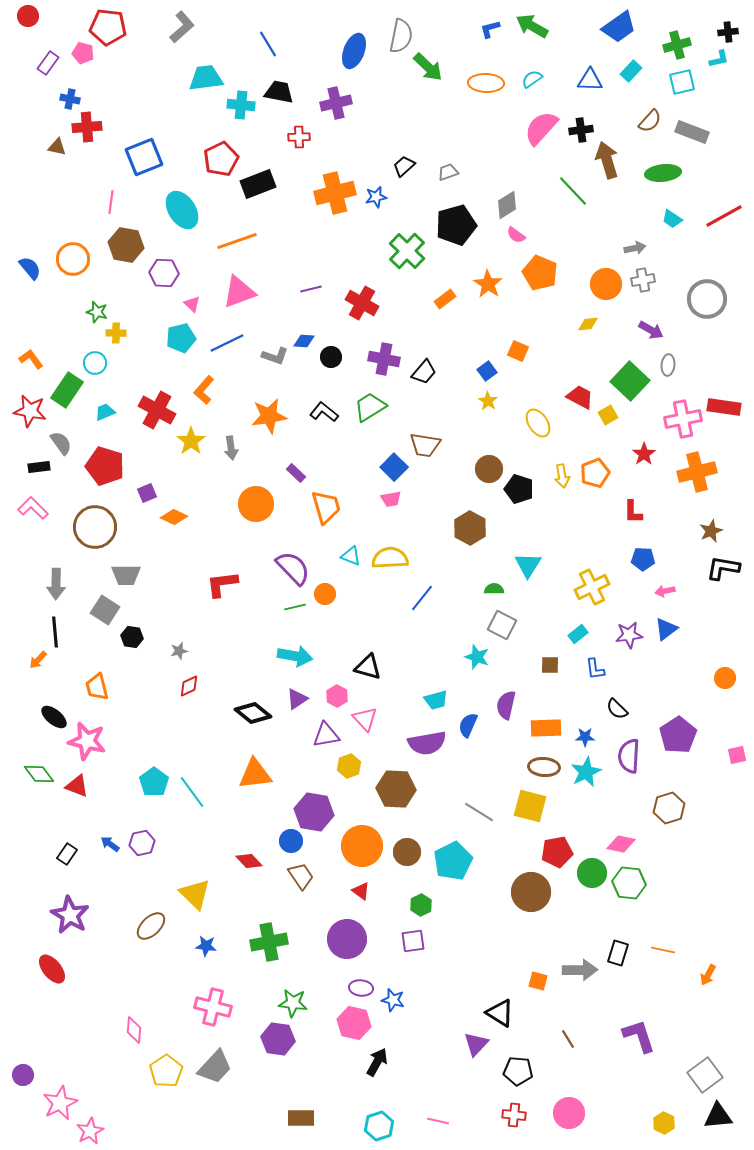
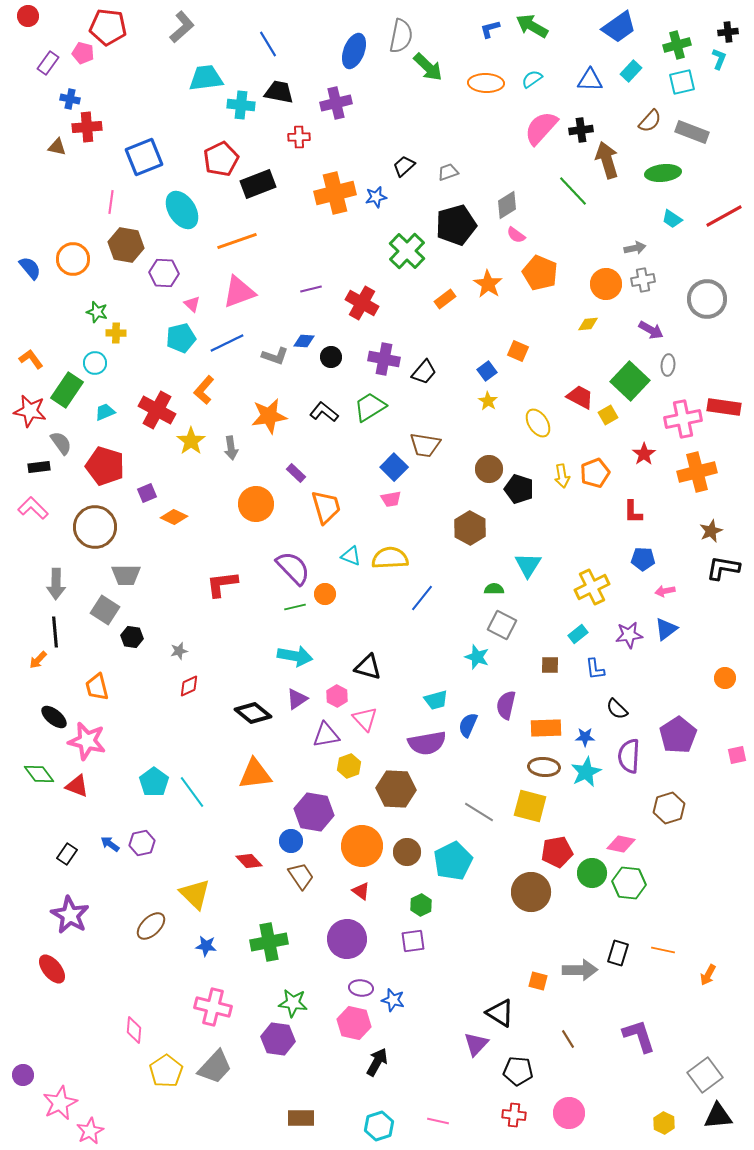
cyan L-shape at (719, 59): rotated 55 degrees counterclockwise
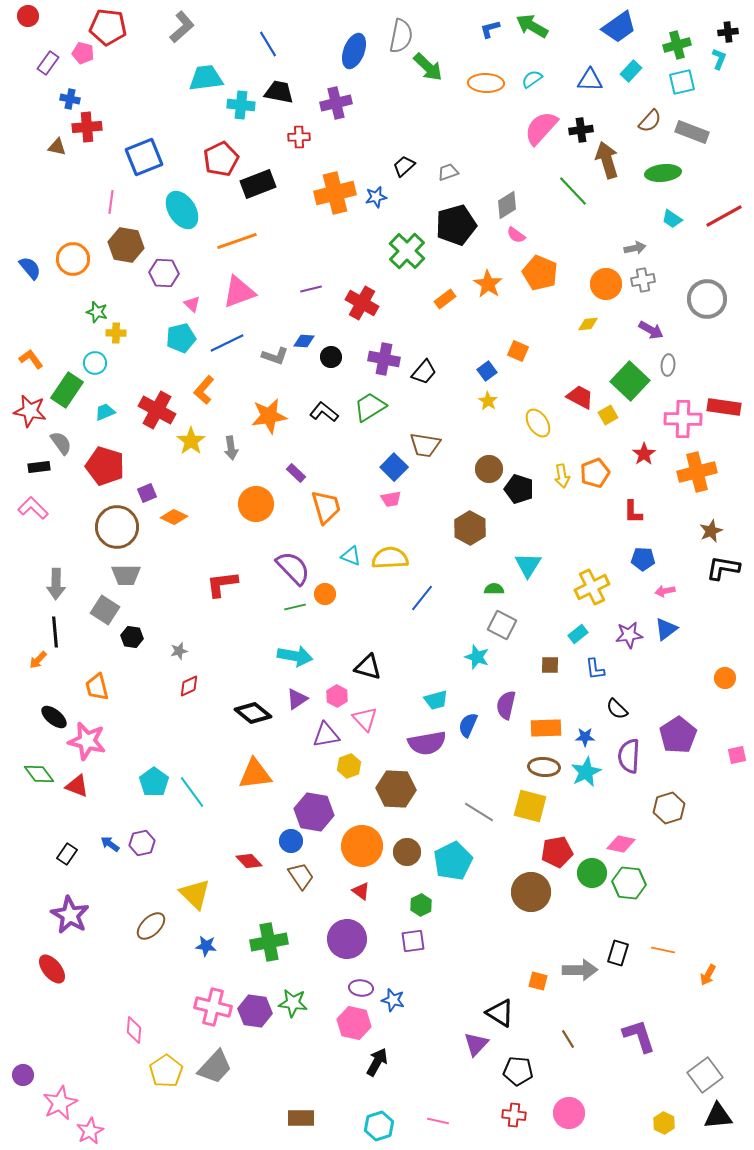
pink cross at (683, 419): rotated 12 degrees clockwise
brown circle at (95, 527): moved 22 px right
purple hexagon at (278, 1039): moved 23 px left, 28 px up
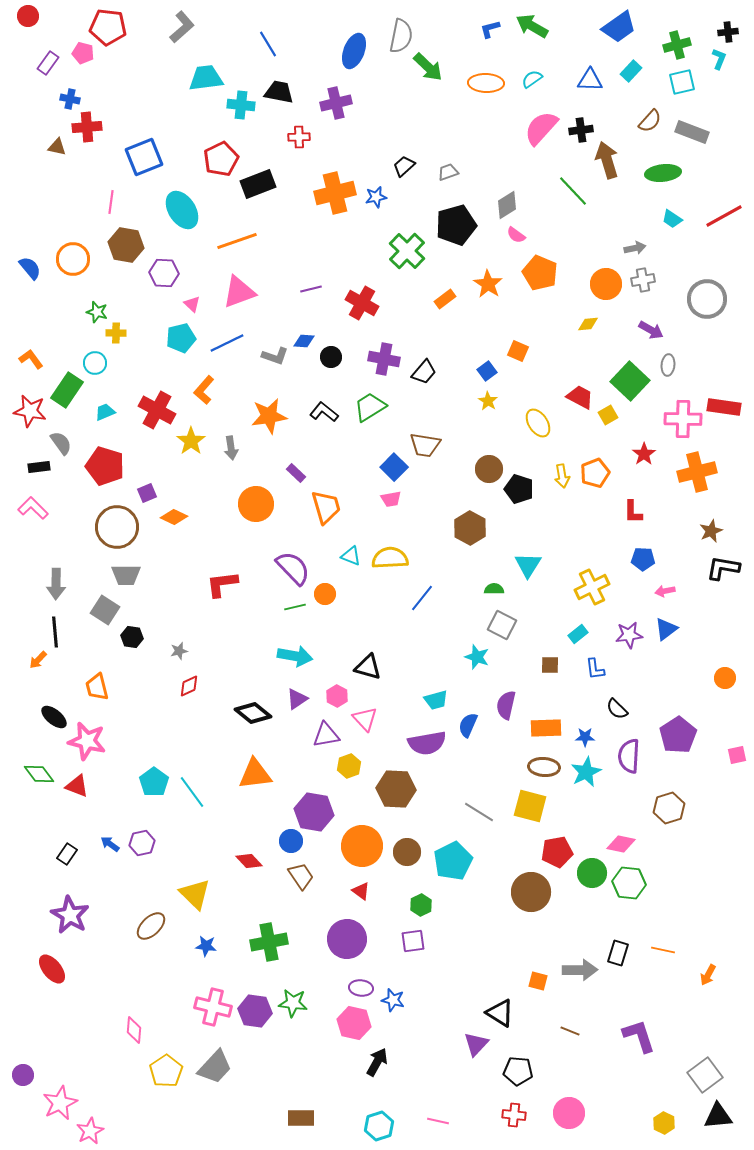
brown line at (568, 1039): moved 2 px right, 8 px up; rotated 36 degrees counterclockwise
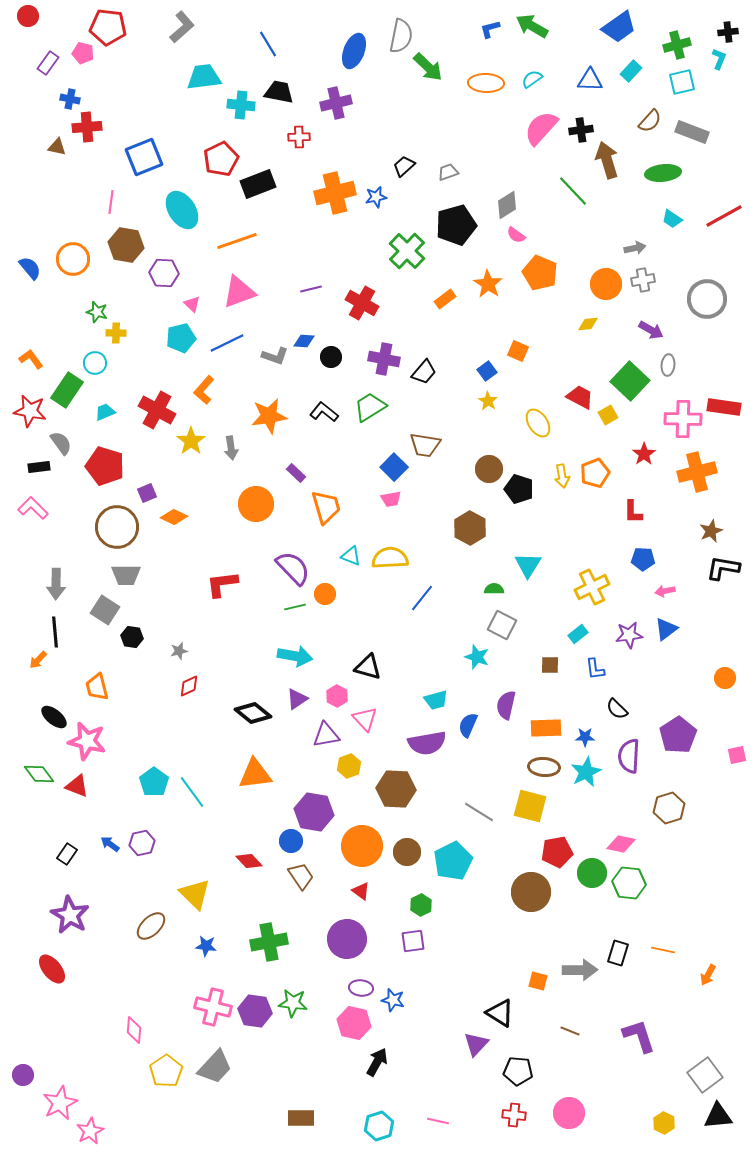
cyan trapezoid at (206, 78): moved 2 px left, 1 px up
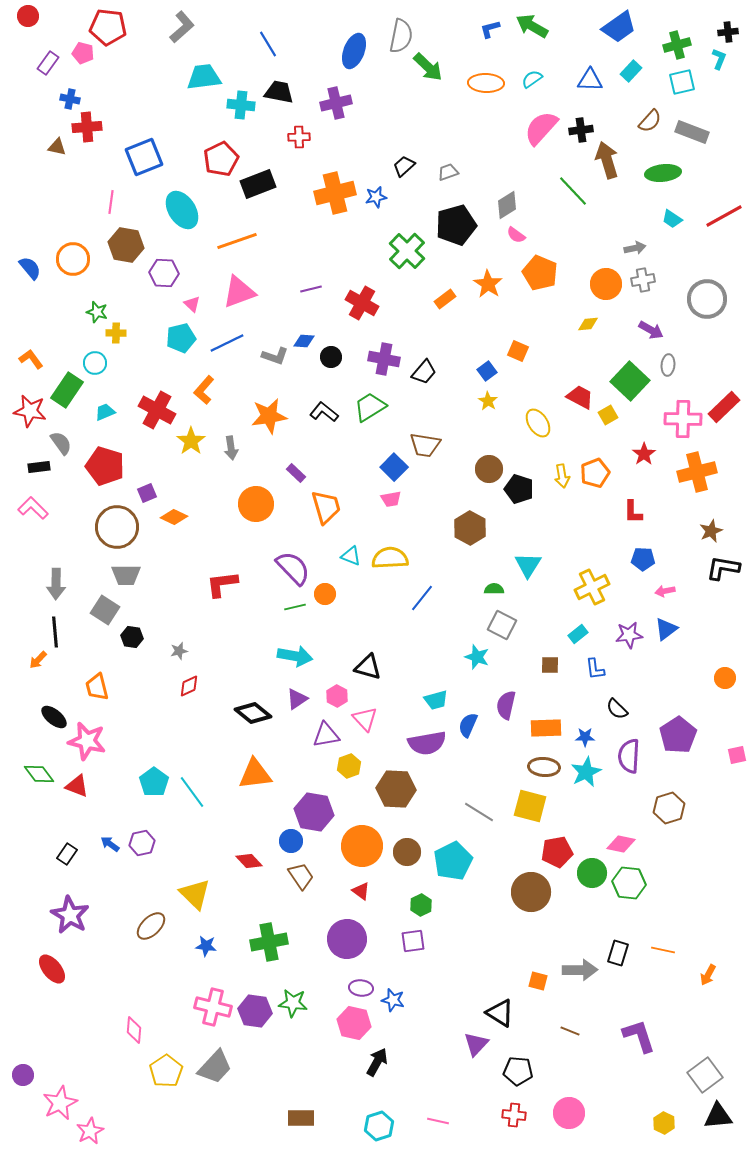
red rectangle at (724, 407): rotated 52 degrees counterclockwise
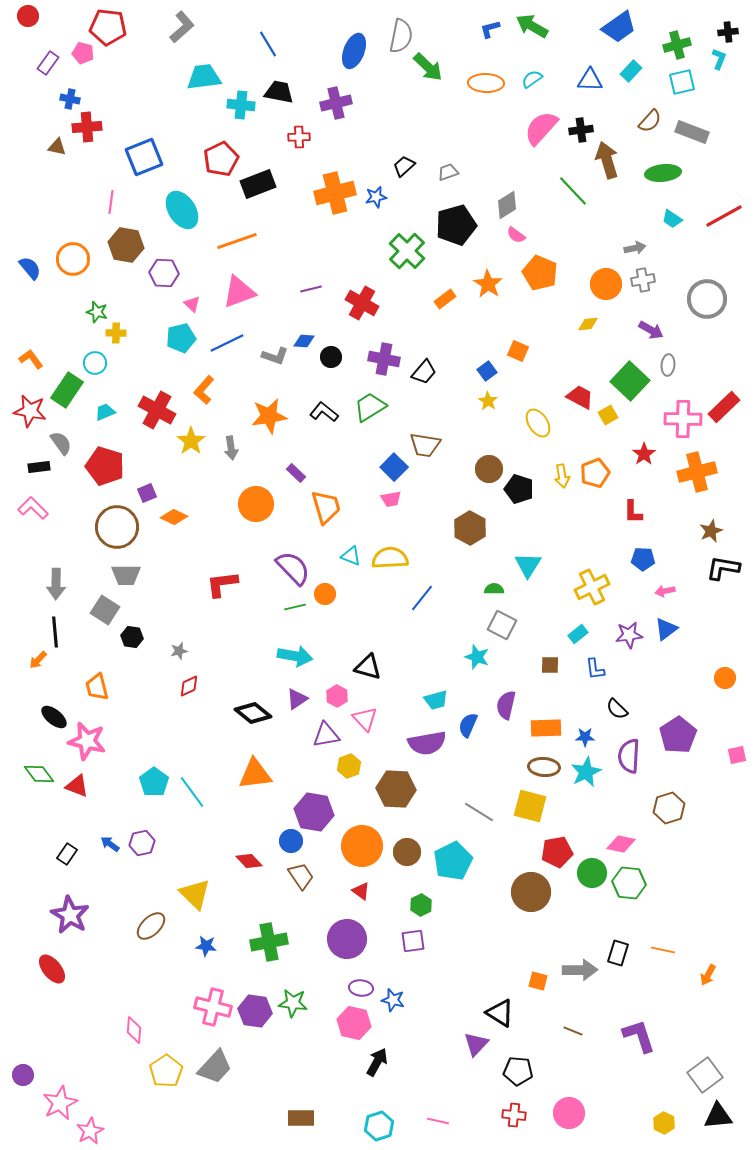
brown line at (570, 1031): moved 3 px right
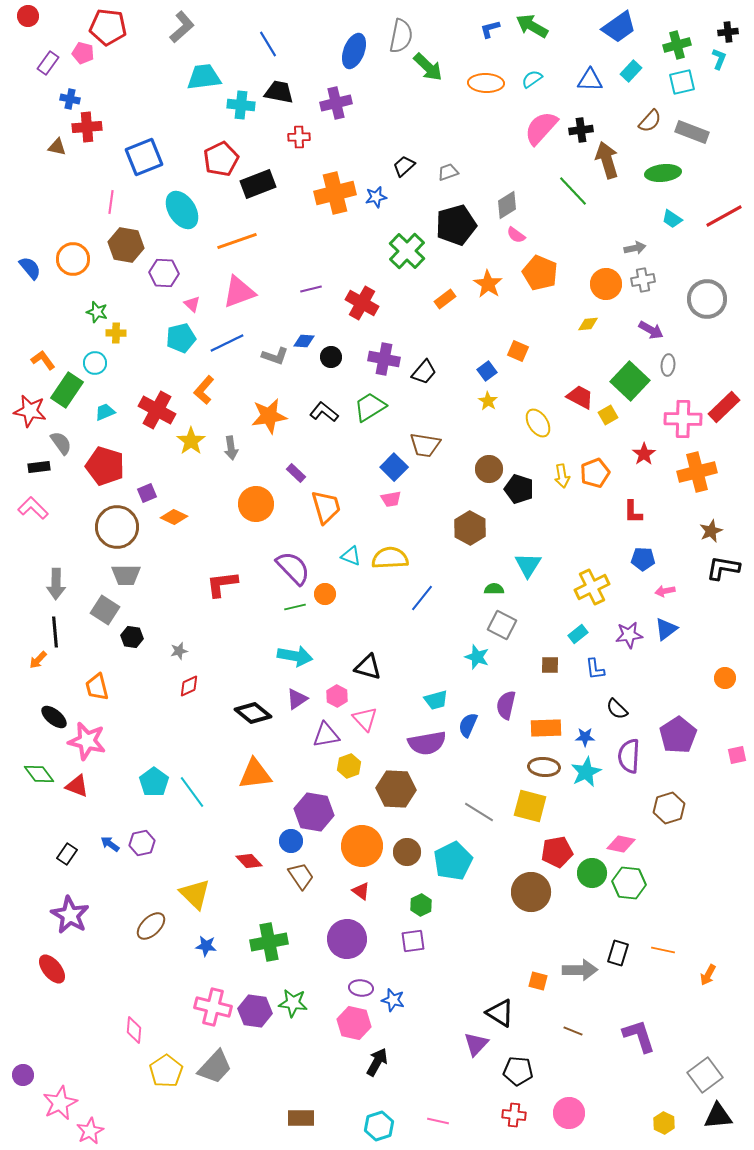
orange L-shape at (31, 359): moved 12 px right, 1 px down
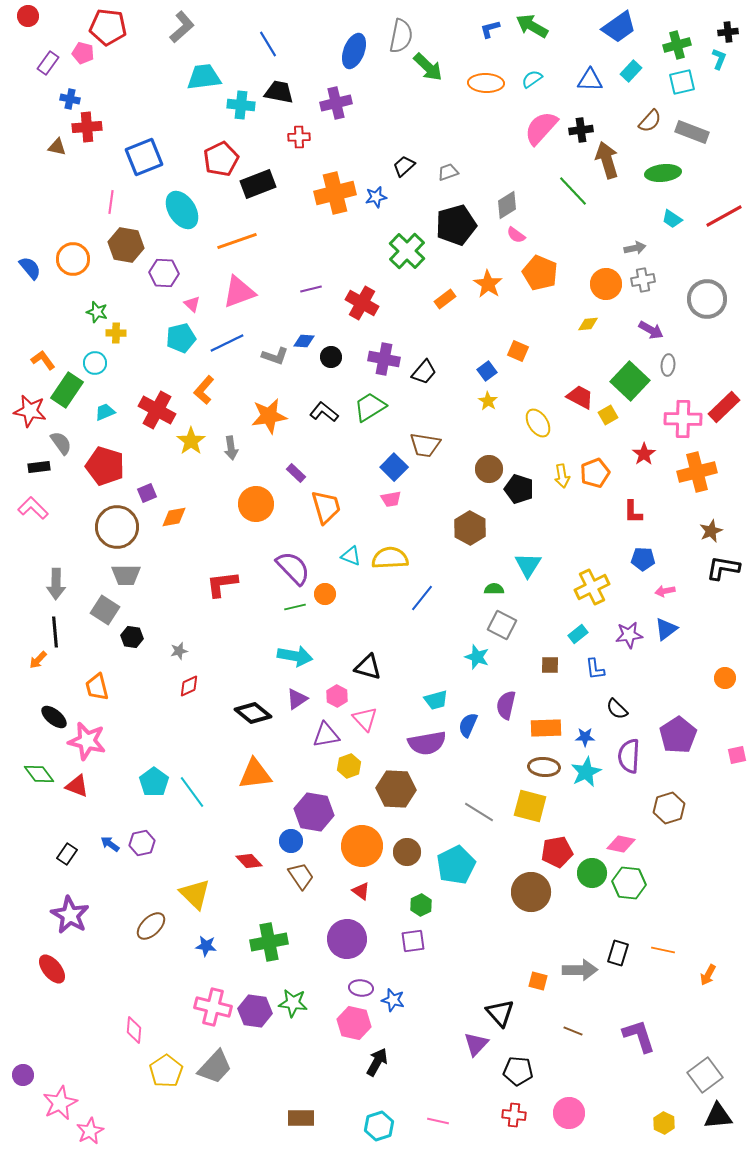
orange diamond at (174, 517): rotated 36 degrees counterclockwise
cyan pentagon at (453, 861): moved 3 px right, 4 px down
black triangle at (500, 1013): rotated 16 degrees clockwise
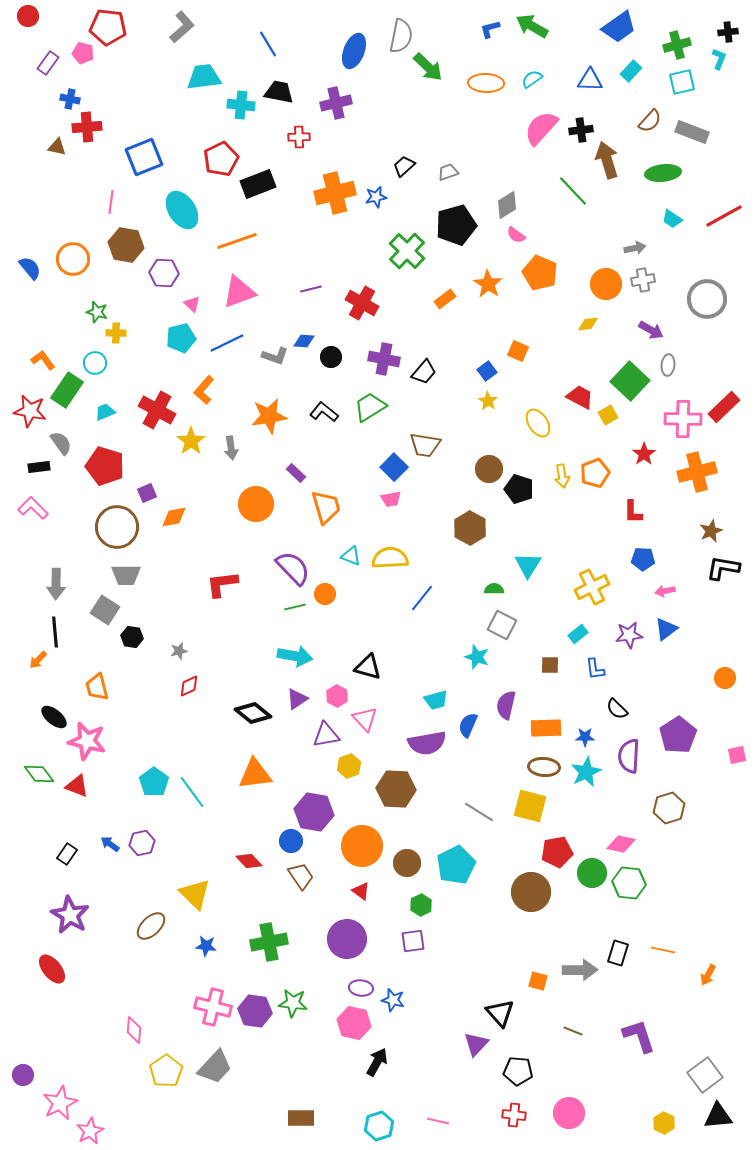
brown circle at (407, 852): moved 11 px down
